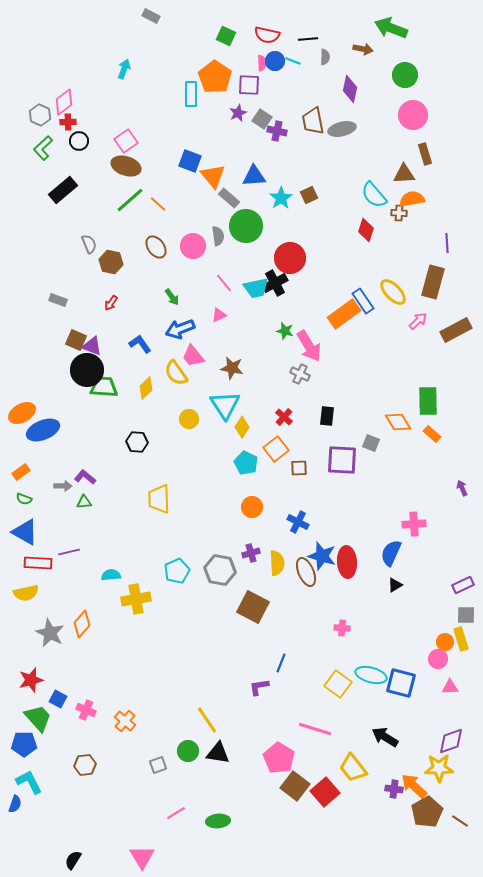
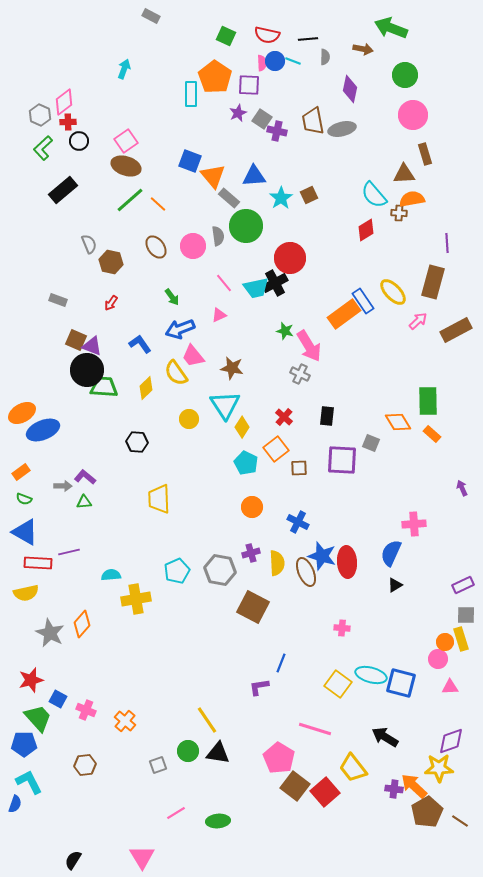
red diamond at (366, 230): rotated 40 degrees clockwise
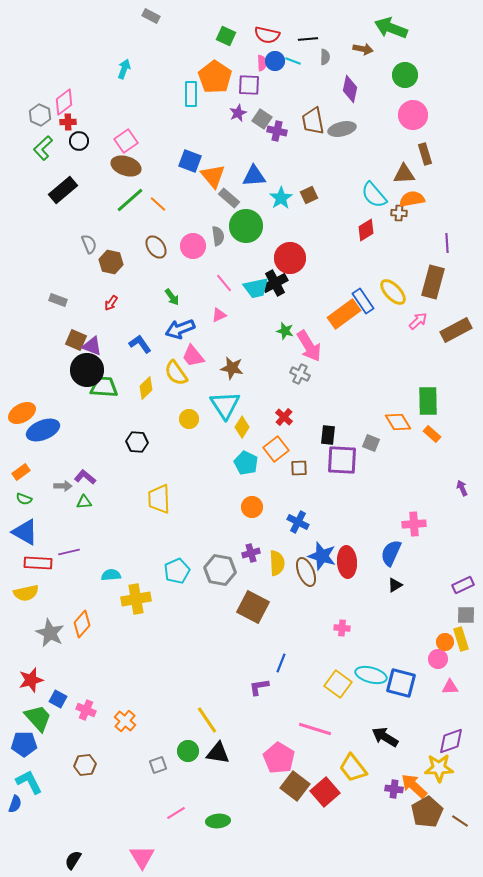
black rectangle at (327, 416): moved 1 px right, 19 px down
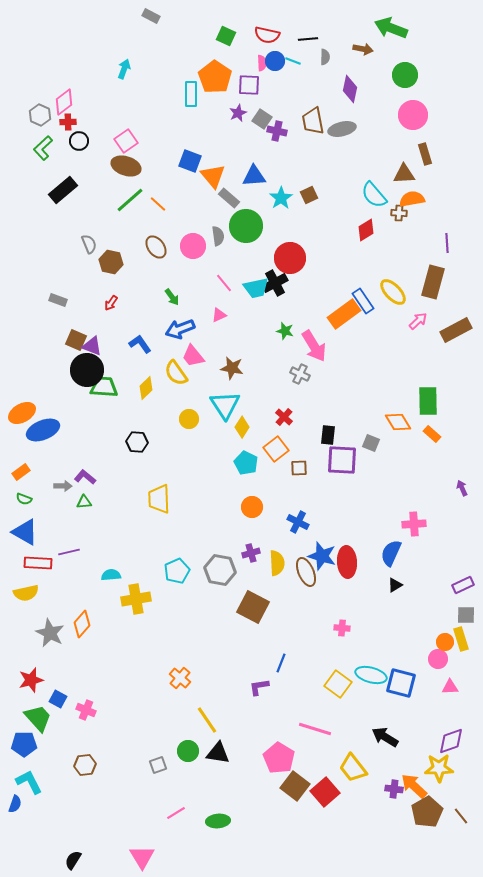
pink arrow at (309, 346): moved 5 px right
orange cross at (125, 721): moved 55 px right, 43 px up
brown line at (460, 821): moved 1 px right, 5 px up; rotated 18 degrees clockwise
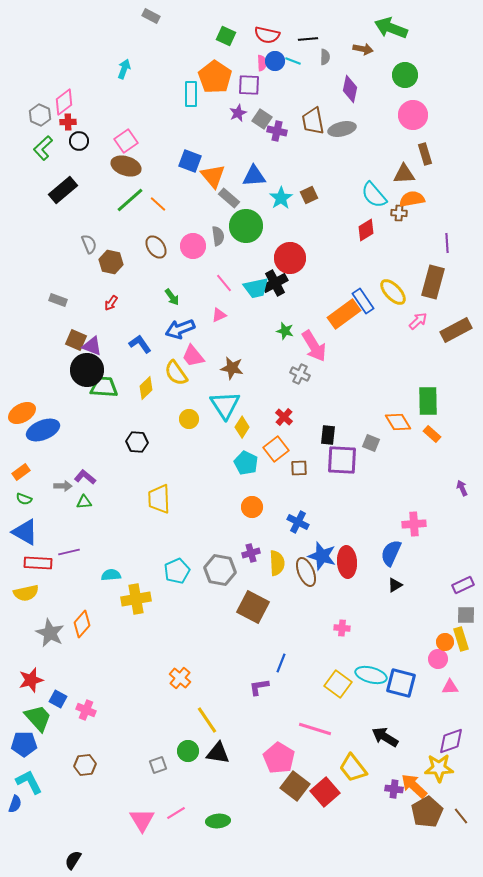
pink triangle at (142, 857): moved 37 px up
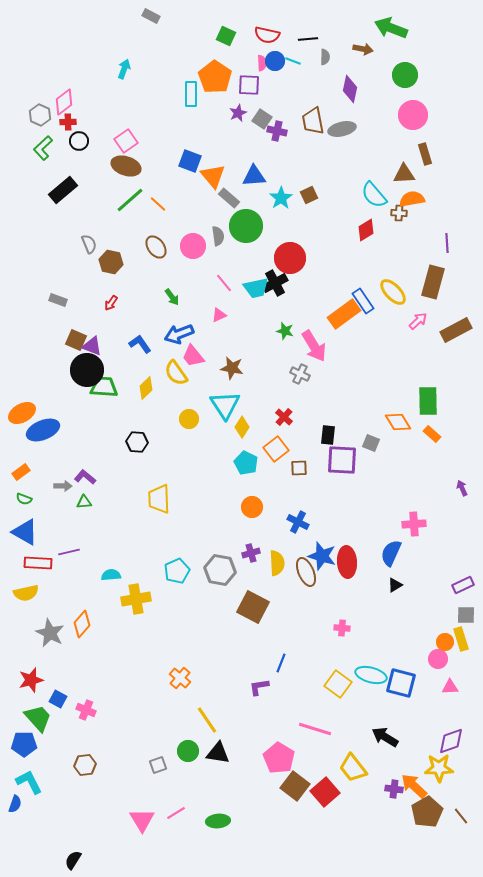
blue arrow at (180, 329): moved 1 px left, 5 px down
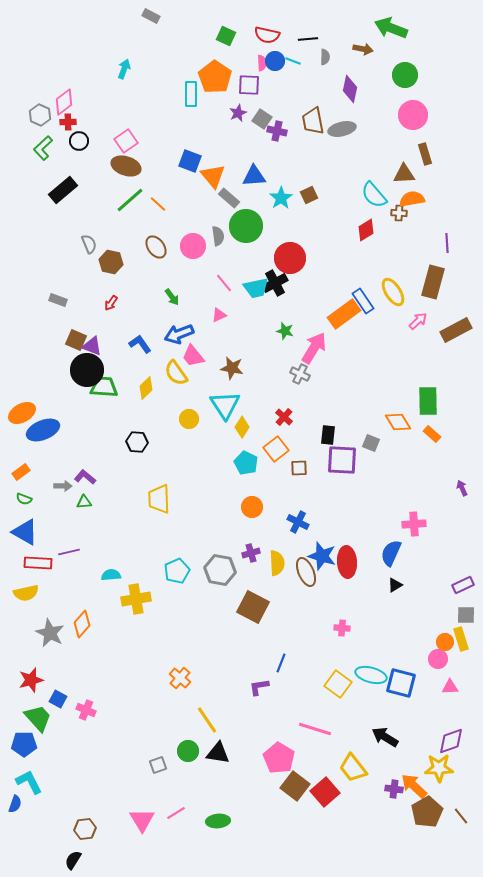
yellow ellipse at (393, 292): rotated 12 degrees clockwise
pink arrow at (314, 346): moved 2 px down; rotated 116 degrees counterclockwise
brown hexagon at (85, 765): moved 64 px down
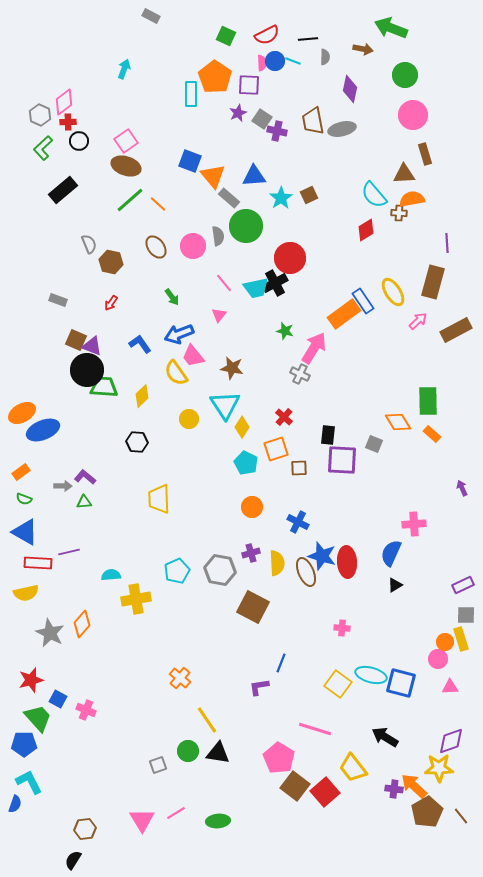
red semicircle at (267, 35): rotated 40 degrees counterclockwise
pink triangle at (219, 315): rotated 28 degrees counterclockwise
yellow diamond at (146, 388): moved 4 px left, 8 px down
gray square at (371, 443): moved 3 px right, 1 px down
orange square at (276, 449): rotated 20 degrees clockwise
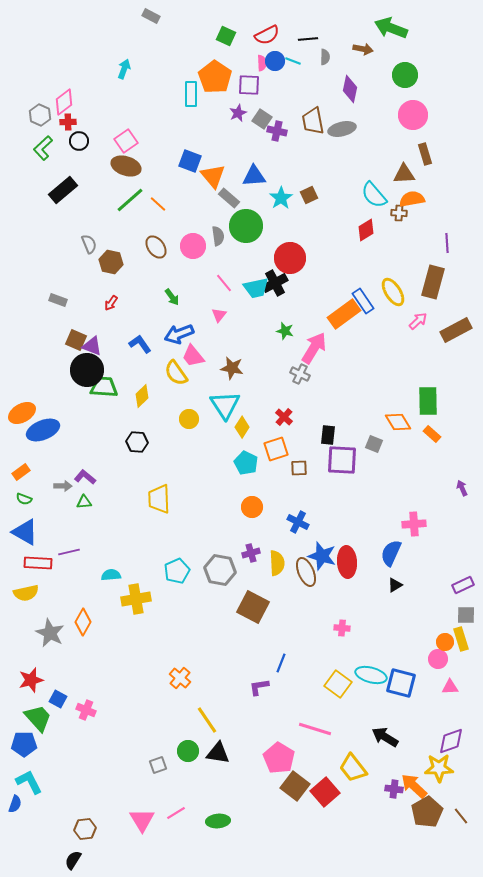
orange diamond at (82, 624): moved 1 px right, 2 px up; rotated 12 degrees counterclockwise
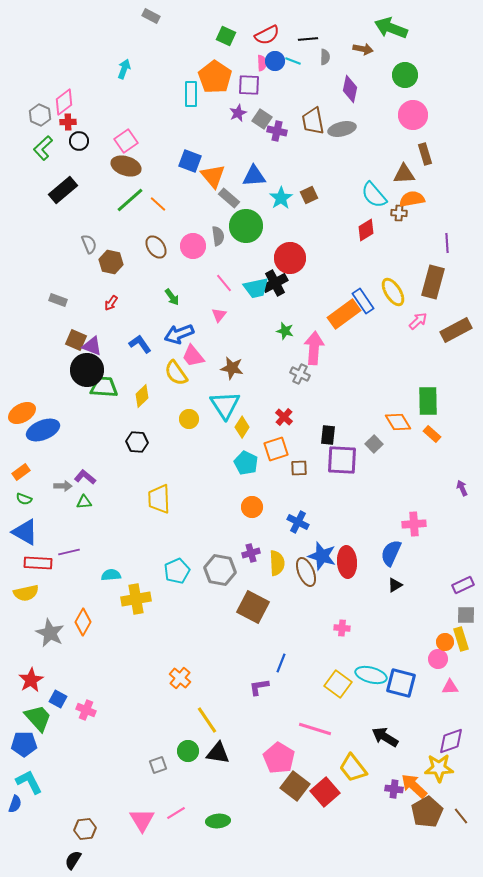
pink arrow at (314, 348): rotated 28 degrees counterclockwise
gray square at (374, 444): rotated 24 degrees clockwise
red star at (31, 680): rotated 15 degrees counterclockwise
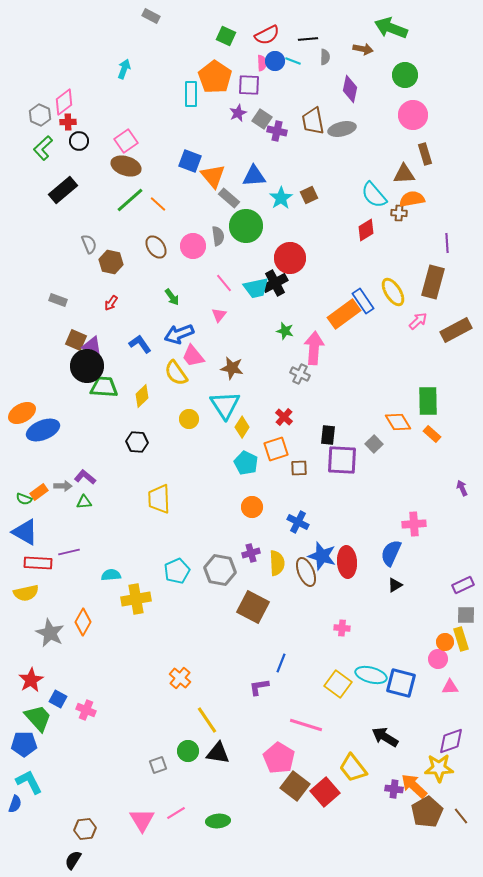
black circle at (87, 370): moved 4 px up
orange rectangle at (21, 472): moved 18 px right, 20 px down
pink line at (315, 729): moved 9 px left, 4 px up
